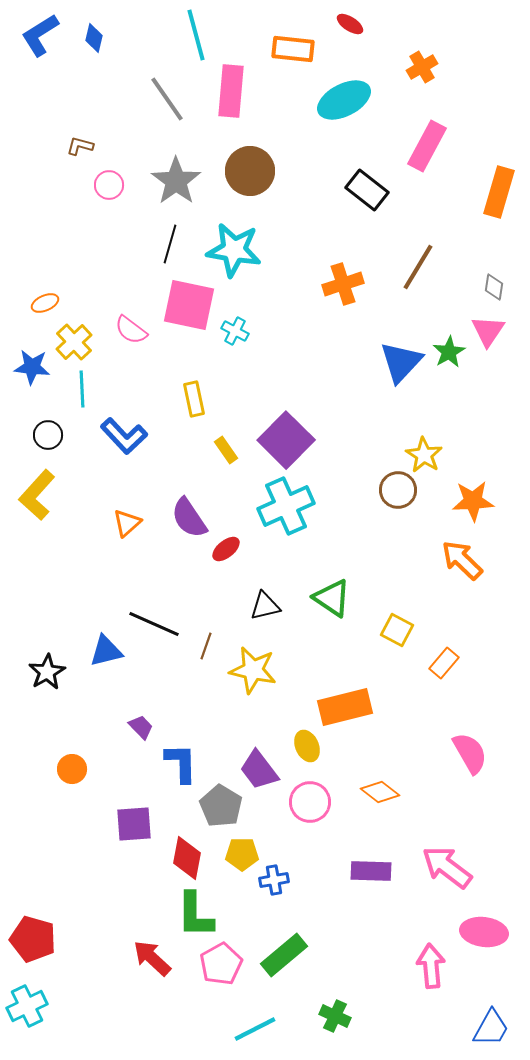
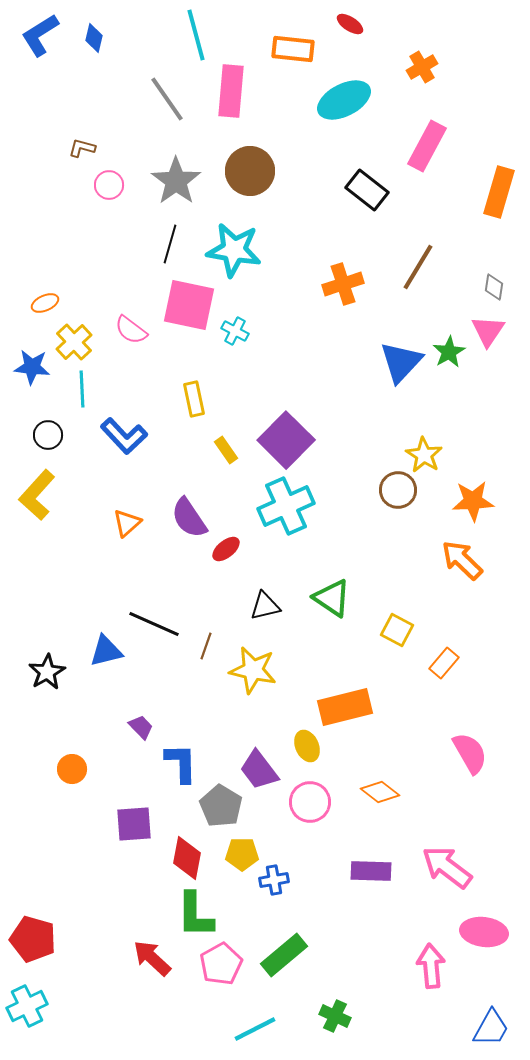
brown L-shape at (80, 146): moved 2 px right, 2 px down
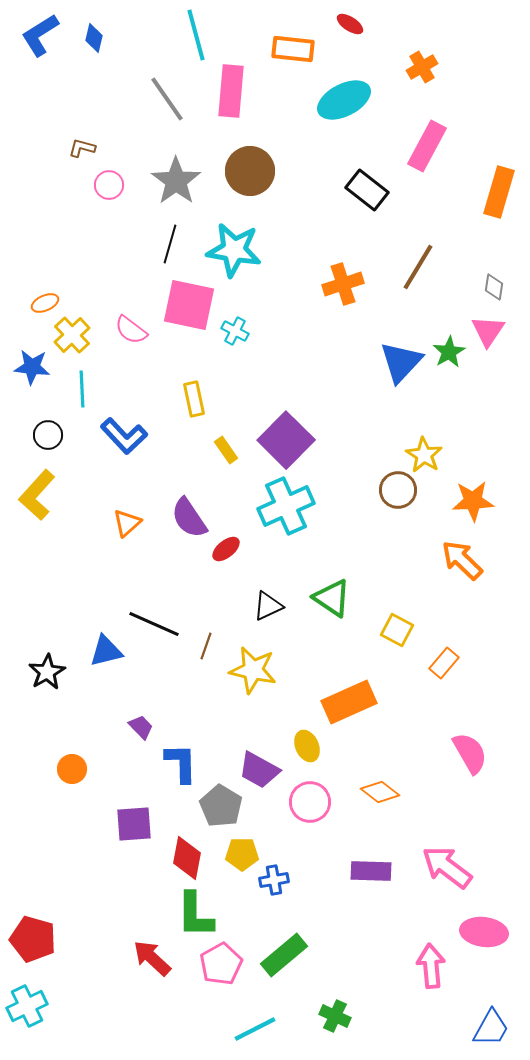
yellow cross at (74, 342): moved 2 px left, 7 px up
black triangle at (265, 606): moved 3 px right; rotated 12 degrees counterclockwise
orange rectangle at (345, 707): moved 4 px right, 5 px up; rotated 10 degrees counterclockwise
purple trapezoid at (259, 770): rotated 24 degrees counterclockwise
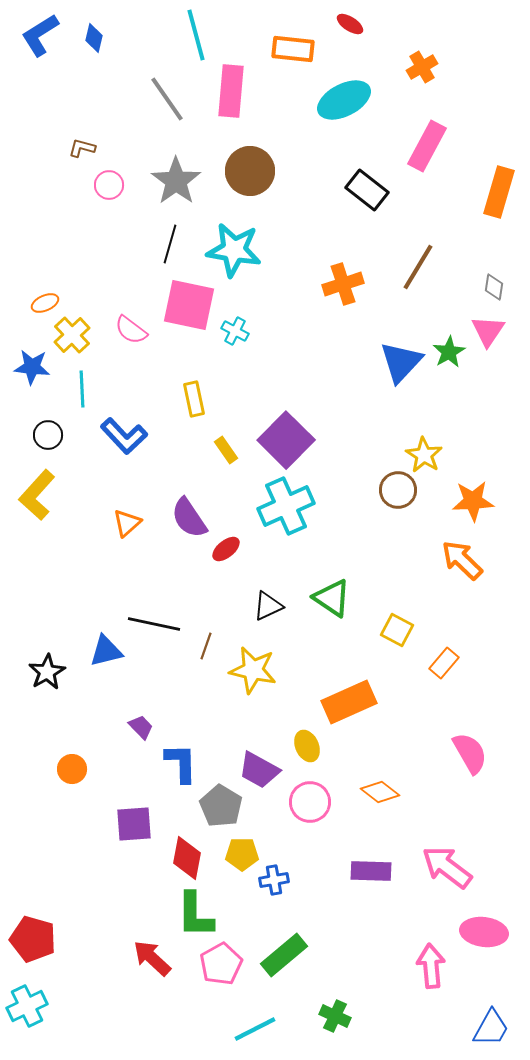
black line at (154, 624): rotated 12 degrees counterclockwise
